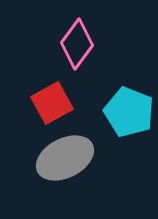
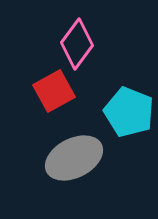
red square: moved 2 px right, 12 px up
gray ellipse: moved 9 px right
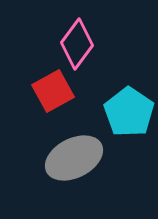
red square: moved 1 px left
cyan pentagon: rotated 12 degrees clockwise
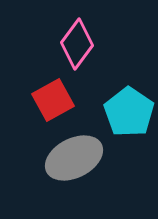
red square: moved 9 px down
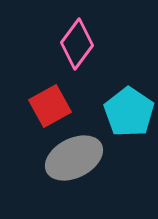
red square: moved 3 px left, 6 px down
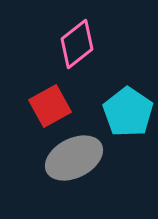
pink diamond: rotated 15 degrees clockwise
cyan pentagon: moved 1 px left
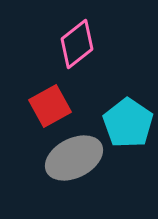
cyan pentagon: moved 11 px down
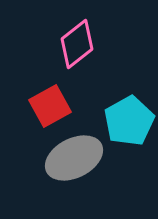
cyan pentagon: moved 1 px right, 2 px up; rotated 9 degrees clockwise
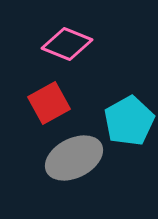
pink diamond: moved 10 px left; rotated 60 degrees clockwise
red square: moved 1 px left, 3 px up
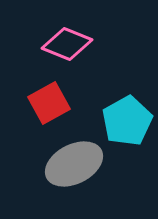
cyan pentagon: moved 2 px left
gray ellipse: moved 6 px down
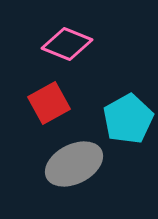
cyan pentagon: moved 1 px right, 2 px up
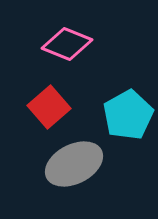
red square: moved 4 px down; rotated 12 degrees counterclockwise
cyan pentagon: moved 4 px up
